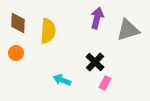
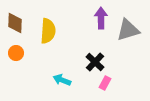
purple arrow: moved 4 px right; rotated 15 degrees counterclockwise
brown diamond: moved 3 px left
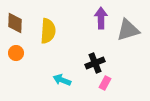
black cross: moved 1 px down; rotated 24 degrees clockwise
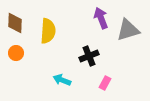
purple arrow: rotated 20 degrees counterclockwise
black cross: moved 6 px left, 7 px up
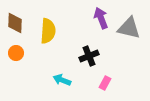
gray triangle: moved 1 px right, 2 px up; rotated 30 degrees clockwise
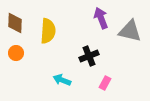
gray triangle: moved 1 px right, 3 px down
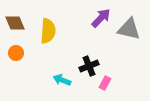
purple arrow: rotated 65 degrees clockwise
brown diamond: rotated 25 degrees counterclockwise
gray triangle: moved 1 px left, 2 px up
black cross: moved 10 px down
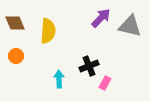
gray triangle: moved 1 px right, 3 px up
orange circle: moved 3 px down
cyan arrow: moved 3 px left, 1 px up; rotated 66 degrees clockwise
